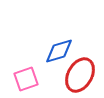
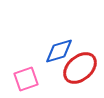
red ellipse: moved 7 px up; rotated 20 degrees clockwise
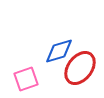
red ellipse: rotated 12 degrees counterclockwise
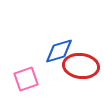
red ellipse: moved 1 px right, 2 px up; rotated 60 degrees clockwise
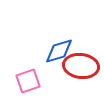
pink square: moved 2 px right, 2 px down
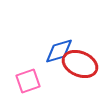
red ellipse: moved 1 px left, 2 px up; rotated 16 degrees clockwise
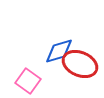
pink square: rotated 35 degrees counterclockwise
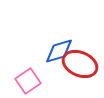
pink square: rotated 20 degrees clockwise
